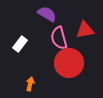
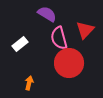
red triangle: rotated 36 degrees counterclockwise
white rectangle: rotated 14 degrees clockwise
orange arrow: moved 1 px left, 1 px up
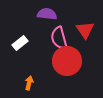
purple semicircle: rotated 24 degrees counterclockwise
red triangle: rotated 18 degrees counterclockwise
white rectangle: moved 1 px up
red circle: moved 2 px left, 2 px up
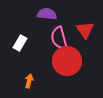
white rectangle: rotated 21 degrees counterclockwise
orange arrow: moved 2 px up
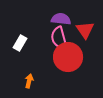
purple semicircle: moved 14 px right, 5 px down
red circle: moved 1 px right, 4 px up
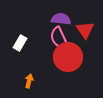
pink semicircle: rotated 10 degrees counterclockwise
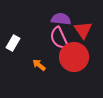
red triangle: moved 2 px left
white rectangle: moved 7 px left
red circle: moved 6 px right
orange arrow: moved 10 px right, 16 px up; rotated 64 degrees counterclockwise
